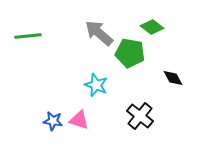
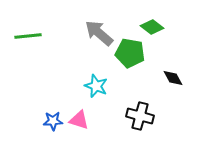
cyan star: moved 1 px down
black cross: rotated 24 degrees counterclockwise
blue star: rotated 12 degrees counterclockwise
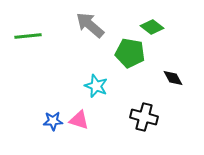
gray arrow: moved 9 px left, 8 px up
black cross: moved 4 px right, 1 px down
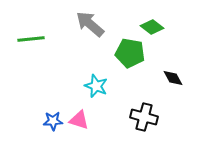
gray arrow: moved 1 px up
green line: moved 3 px right, 3 px down
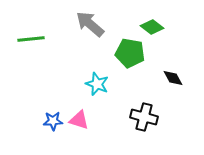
cyan star: moved 1 px right, 2 px up
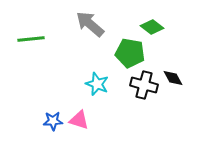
black cross: moved 32 px up
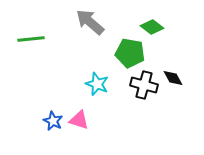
gray arrow: moved 2 px up
blue star: rotated 30 degrees clockwise
